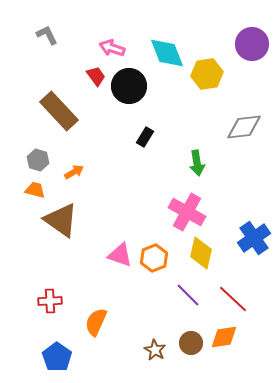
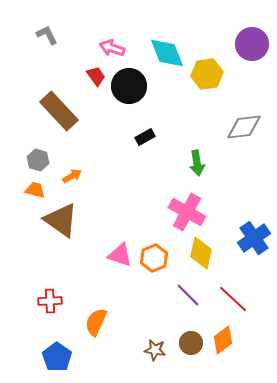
black rectangle: rotated 30 degrees clockwise
orange arrow: moved 2 px left, 4 px down
orange diamond: moved 1 px left, 3 px down; rotated 28 degrees counterclockwise
brown star: rotated 20 degrees counterclockwise
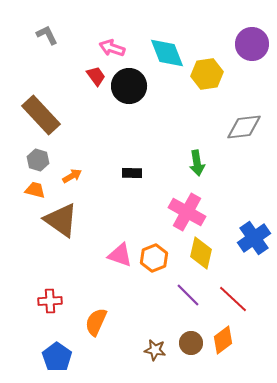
brown rectangle: moved 18 px left, 4 px down
black rectangle: moved 13 px left, 36 px down; rotated 30 degrees clockwise
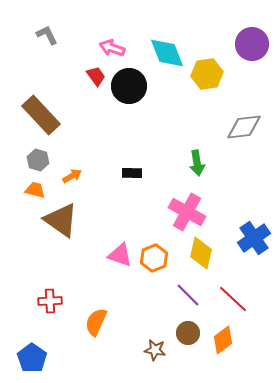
brown circle: moved 3 px left, 10 px up
blue pentagon: moved 25 px left, 1 px down
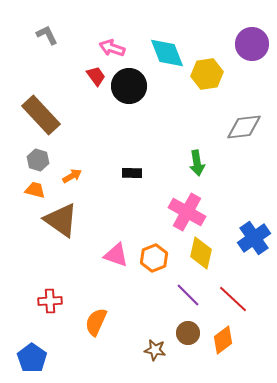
pink triangle: moved 4 px left
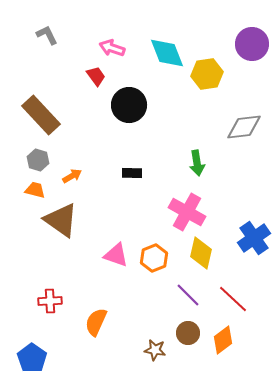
black circle: moved 19 px down
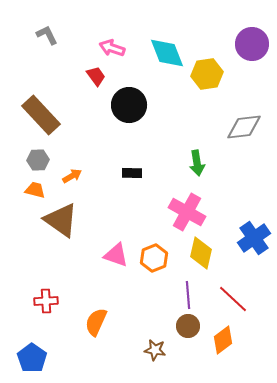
gray hexagon: rotated 20 degrees counterclockwise
purple line: rotated 40 degrees clockwise
red cross: moved 4 px left
brown circle: moved 7 px up
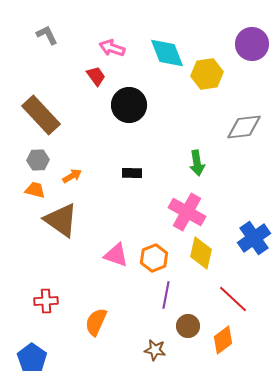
purple line: moved 22 px left; rotated 16 degrees clockwise
